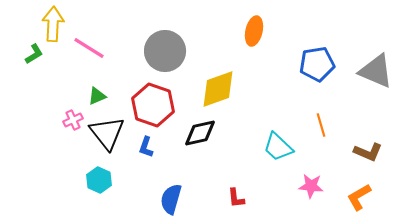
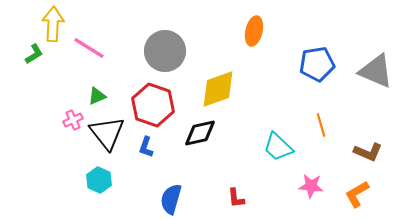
orange L-shape: moved 2 px left, 3 px up
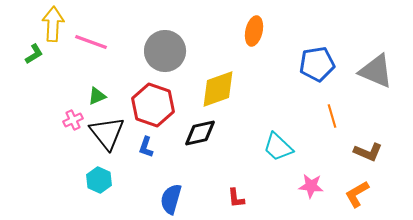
pink line: moved 2 px right, 6 px up; rotated 12 degrees counterclockwise
orange line: moved 11 px right, 9 px up
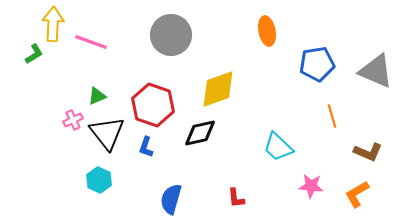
orange ellipse: moved 13 px right; rotated 24 degrees counterclockwise
gray circle: moved 6 px right, 16 px up
